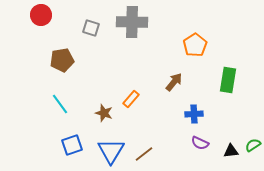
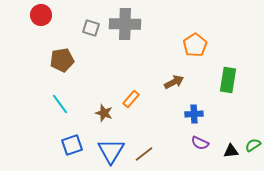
gray cross: moved 7 px left, 2 px down
brown arrow: rotated 24 degrees clockwise
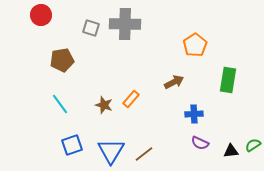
brown star: moved 8 px up
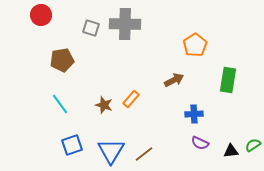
brown arrow: moved 2 px up
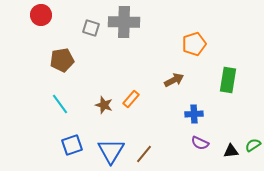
gray cross: moved 1 px left, 2 px up
orange pentagon: moved 1 px left, 1 px up; rotated 15 degrees clockwise
brown line: rotated 12 degrees counterclockwise
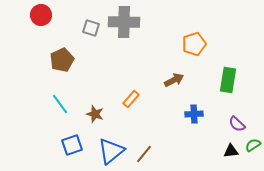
brown pentagon: rotated 15 degrees counterclockwise
brown star: moved 9 px left, 9 px down
purple semicircle: moved 37 px right, 19 px up; rotated 18 degrees clockwise
blue triangle: rotated 20 degrees clockwise
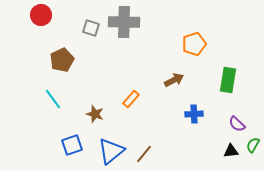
cyan line: moved 7 px left, 5 px up
green semicircle: rotated 28 degrees counterclockwise
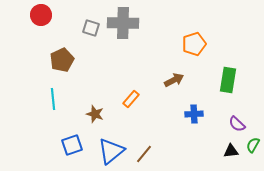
gray cross: moved 1 px left, 1 px down
cyan line: rotated 30 degrees clockwise
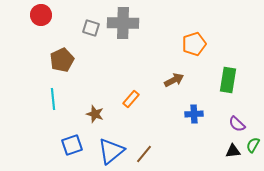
black triangle: moved 2 px right
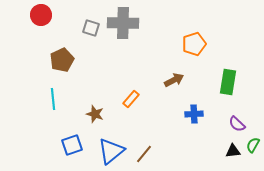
green rectangle: moved 2 px down
